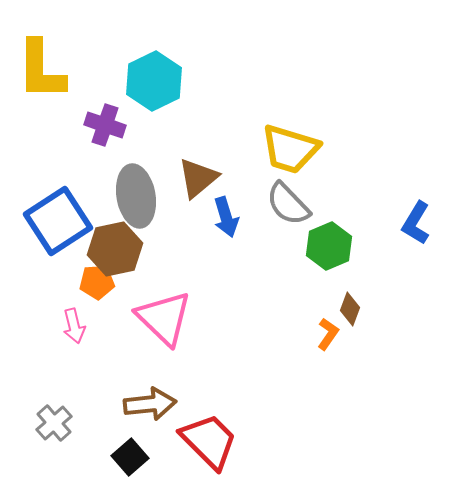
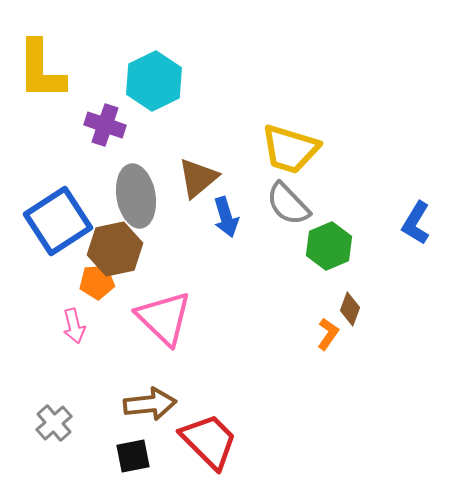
black square: moved 3 px right, 1 px up; rotated 30 degrees clockwise
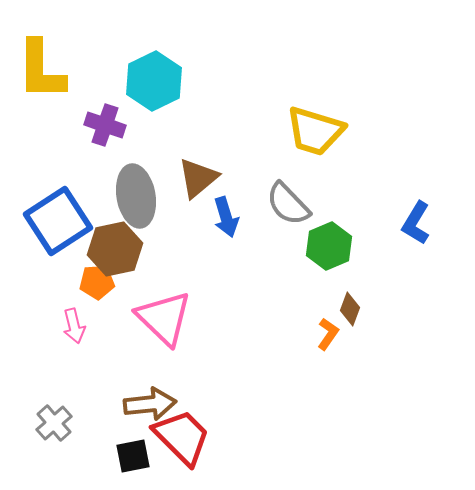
yellow trapezoid: moved 25 px right, 18 px up
red trapezoid: moved 27 px left, 4 px up
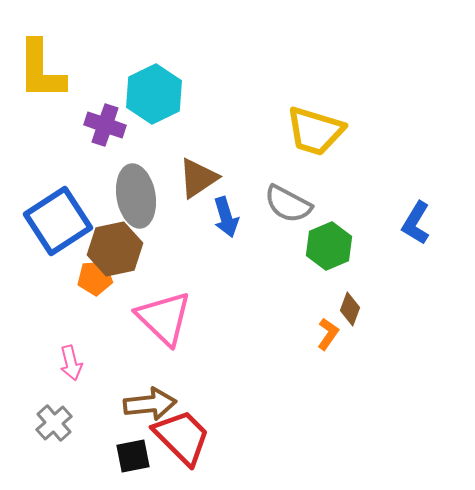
cyan hexagon: moved 13 px down
brown triangle: rotated 6 degrees clockwise
gray semicircle: rotated 18 degrees counterclockwise
orange pentagon: moved 2 px left, 4 px up
pink arrow: moved 3 px left, 37 px down
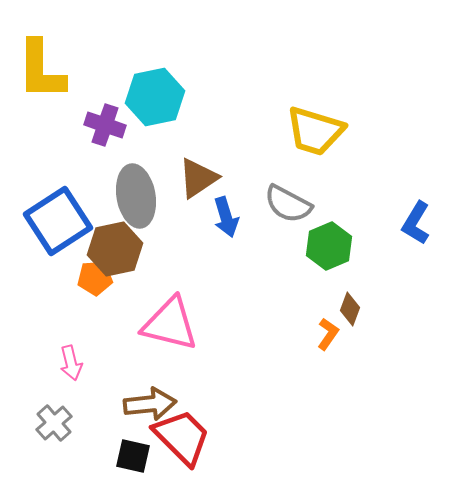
cyan hexagon: moved 1 px right, 3 px down; rotated 14 degrees clockwise
pink triangle: moved 6 px right, 6 px down; rotated 30 degrees counterclockwise
black square: rotated 24 degrees clockwise
